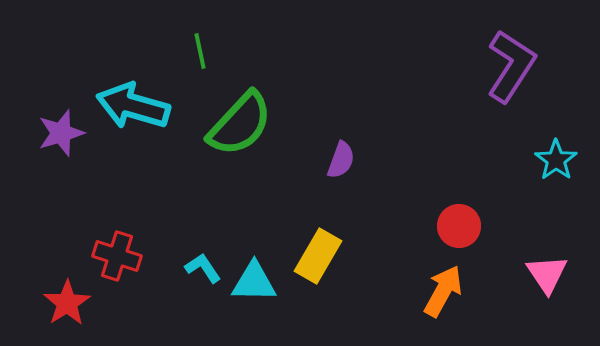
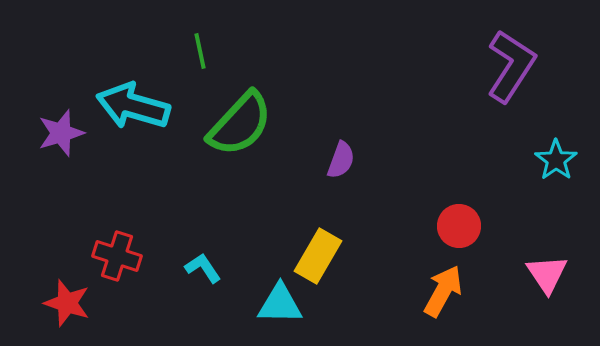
cyan triangle: moved 26 px right, 22 px down
red star: rotated 21 degrees counterclockwise
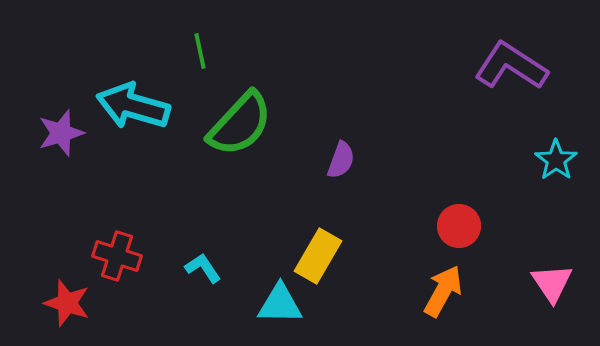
purple L-shape: rotated 90 degrees counterclockwise
pink triangle: moved 5 px right, 9 px down
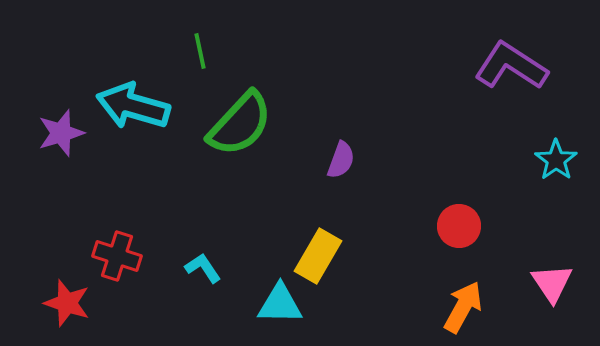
orange arrow: moved 20 px right, 16 px down
